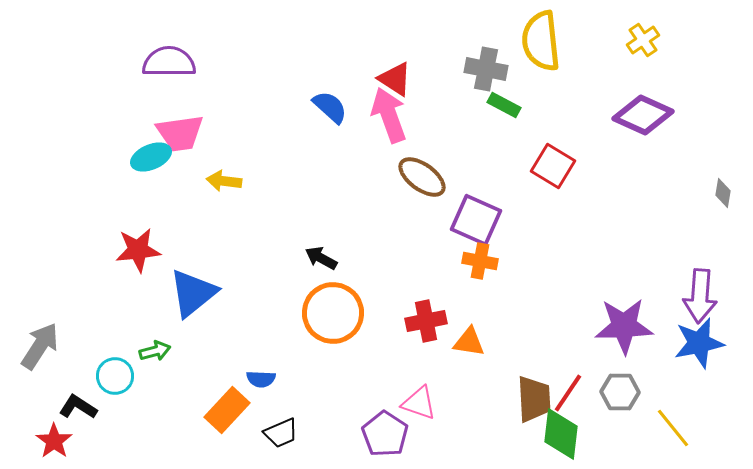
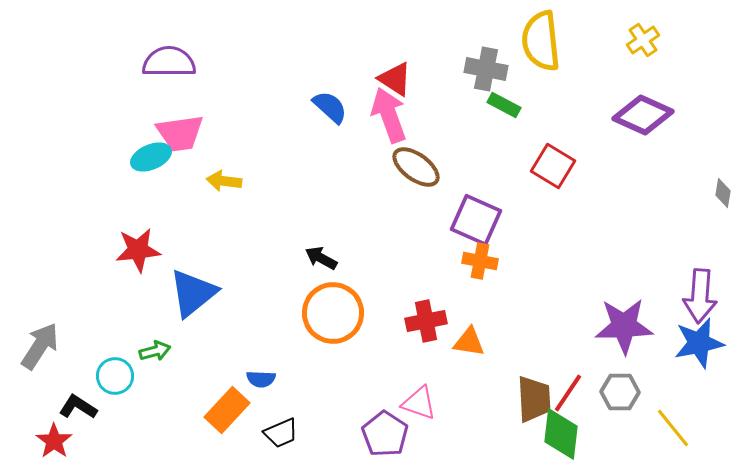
brown ellipse at (422, 177): moved 6 px left, 10 px up
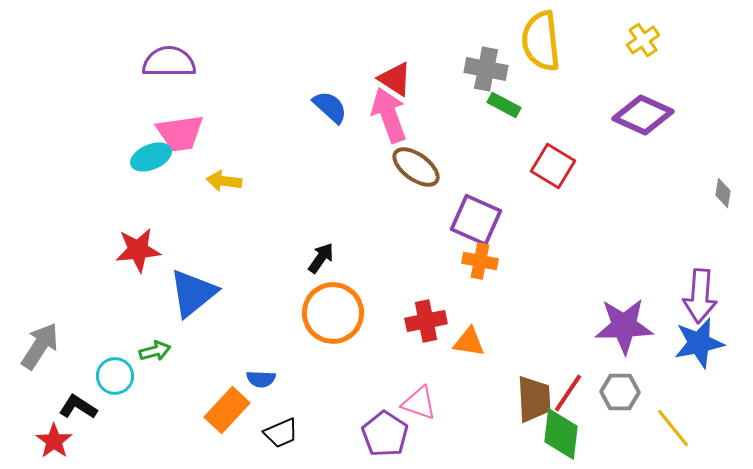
black arrow at (321, 258): rotated 96 degrees clockwise
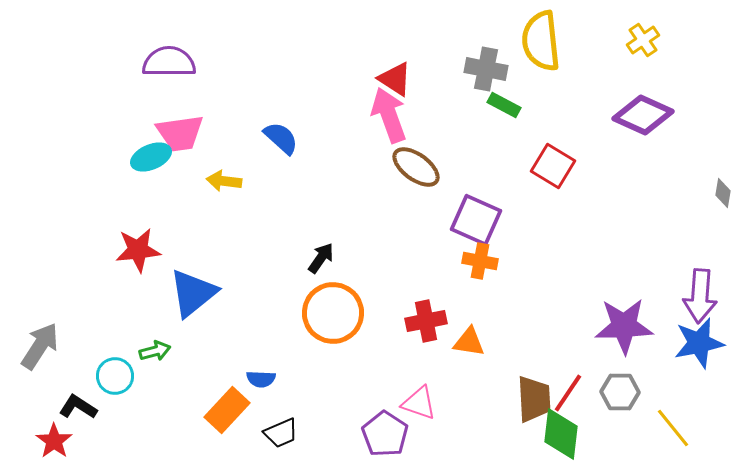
blue semicircle at (330, 107): moved 49 px left, 31 px down
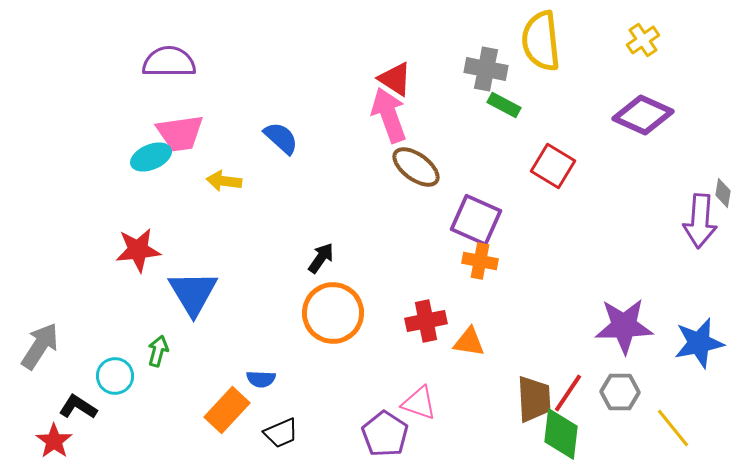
blue triangle at (193, 293): rotated 22 degrees counterclockwise
purple arrow at (700, 296): moved 75 px up
green arrow at (155, 351): moved 3 px right; rotated 60 degrees counterclockwise
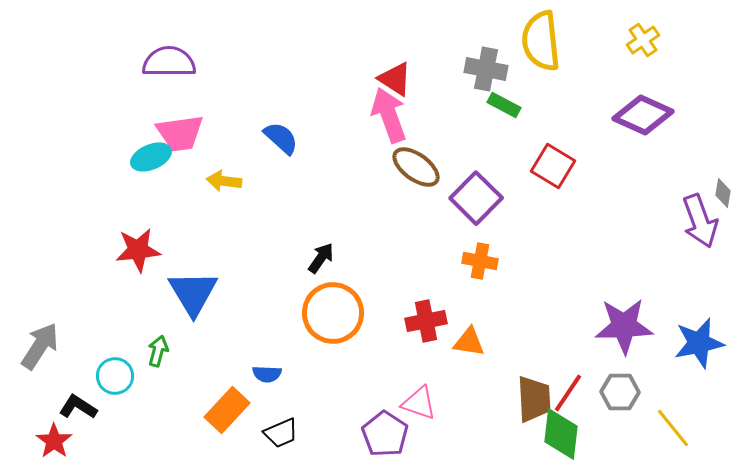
purple square at (476, 220): moved 22 px up; rotated 21 degrees clockwise
purple arrow at (700, 221): rotated 24 degrees counterclockwise
blue semicircle at (261, 379): moved 6 px right, 5 px up
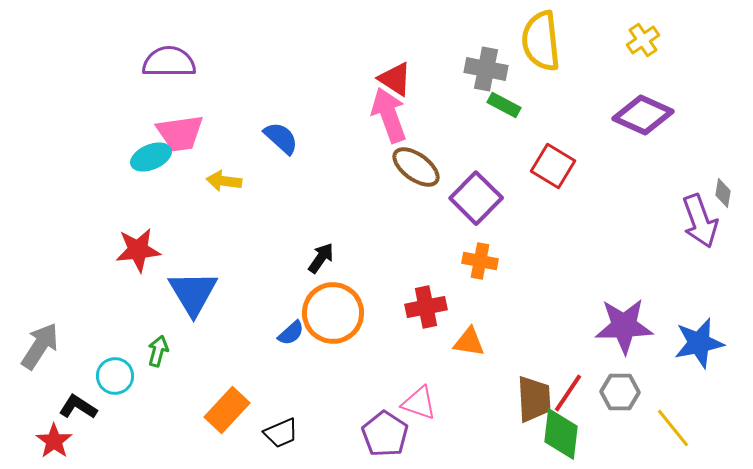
red cross at (426, 321): moved 14 px up
blue semicircle at (267, 374): moved 24 px right, 41 px up; rotated 44 degrees counterclockwise
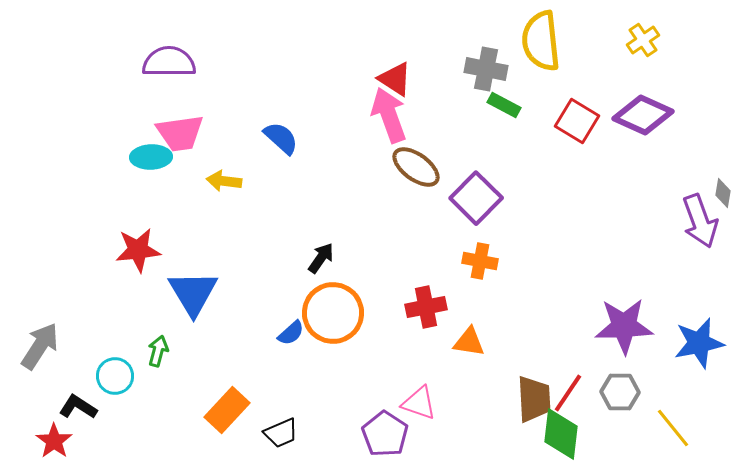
cyan ellipse at (151, 157): rotated 21 degrees clockwise
red square at (553, 166): moved 24 px right, 45 px up
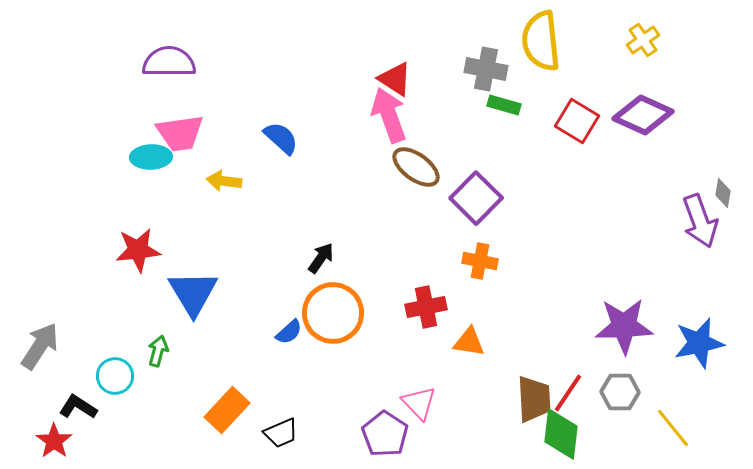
green rectangle at (504, 105): rotated 12 degrees counterclockwise
blue semicircle at (291, 333): moved 2 px left, 1 px up
pink triangle at (419, 403): rotated 27 degrees clockwise
